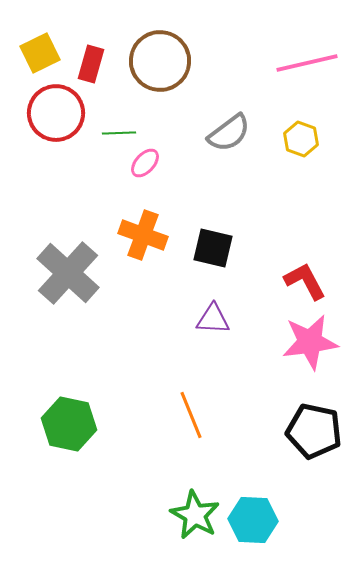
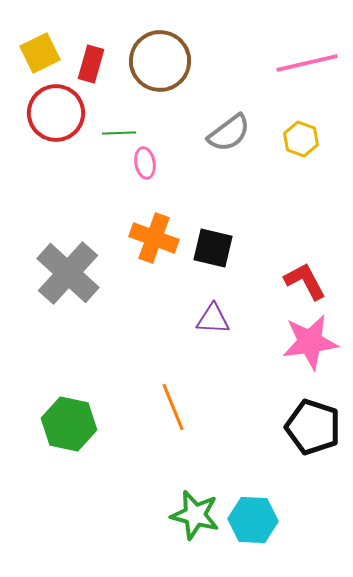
pink ellipse: rotated 52 degrees counterclockwise
orange cross: moved 11 px right, 3 px down
orange line: moved 18 px left, 8 px up
black pentagon: moved 1 px left, 4 px up; rotated 6 degrees clockwise
green star: rotated 15 degrees counterclockwise
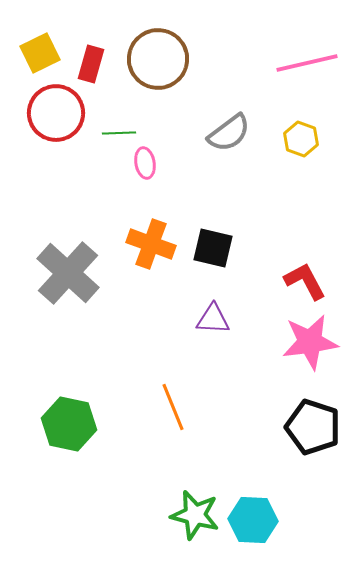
brown circle: moved 2 px left, 2 px up
orange cross: moved 3 px left, 6 px down
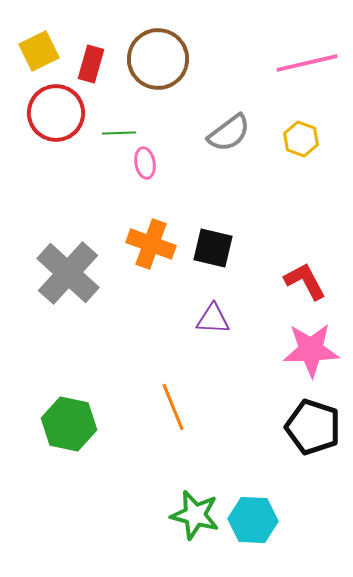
yellow square: moved 1 px left, 2 px up
pink star: moved 1 px right, 8 px down; rotated 6 degrees clockwise
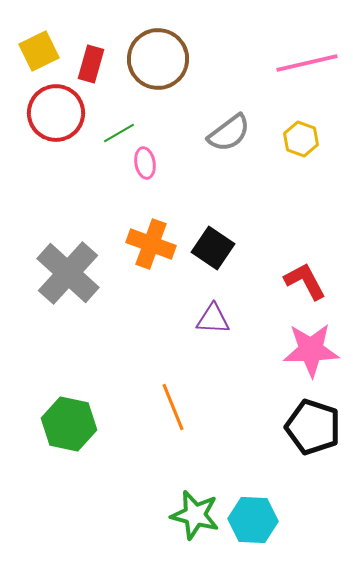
green line: rotated 28 degrees counterclockwise
black square: rotated 21 degrees clockwise
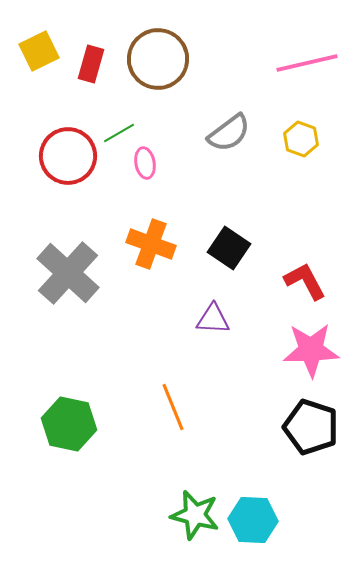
red circle: moved 12 px right, 43 px down
black square: moved 16 px right
black pentagon: moved 2 px left
